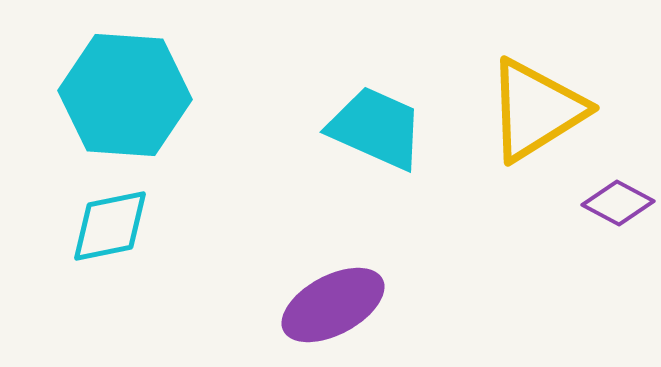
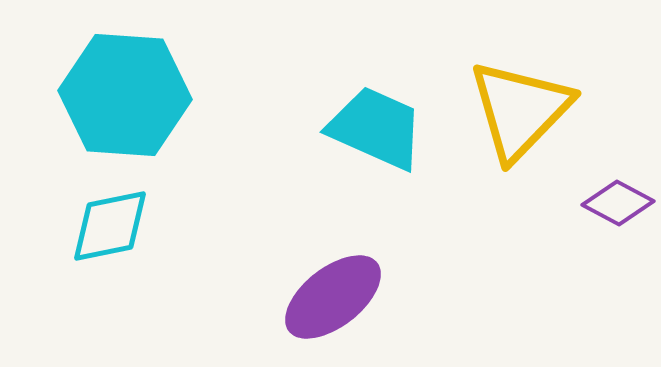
yellow triangle: moved 16 px left; rotated 14 degrees counterclockwise
purple ellipse: moved 8 px up; rotated 10 degrees counterclockwise
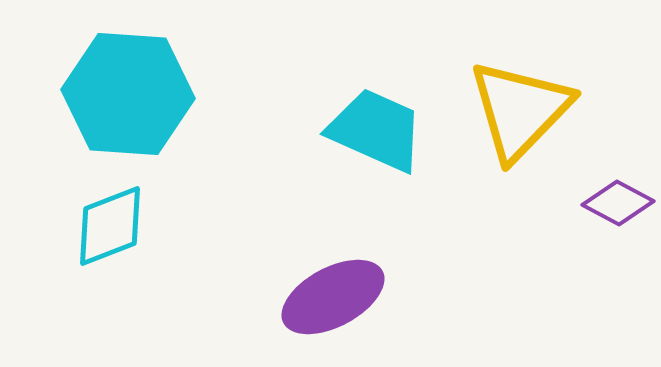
cyan hexagon: moved 3 px right, 1 px up
cyan trapezoid: moved 2 px down
cyan diamond: rotated 10 degrees counterclockwise
purple ellipse: rotated 10 degrees clockwise
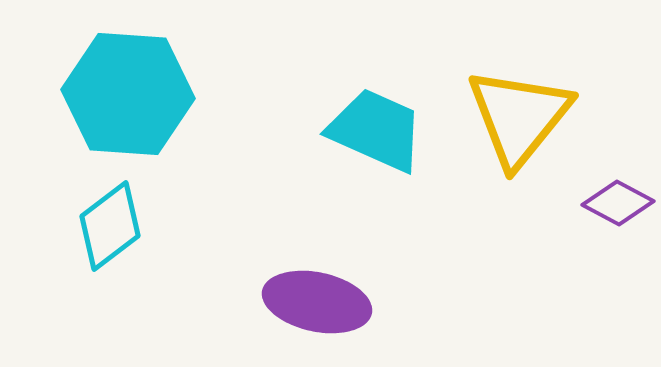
yellow triangle: moved 1 px left, 7 px down; rotated 5 degrees counterclockwise
cyan diamond: rotated 16 degrees counterclockwise
purple ellipse: moved 16 px left, 5 px down; rotated 40 degrees clockwise
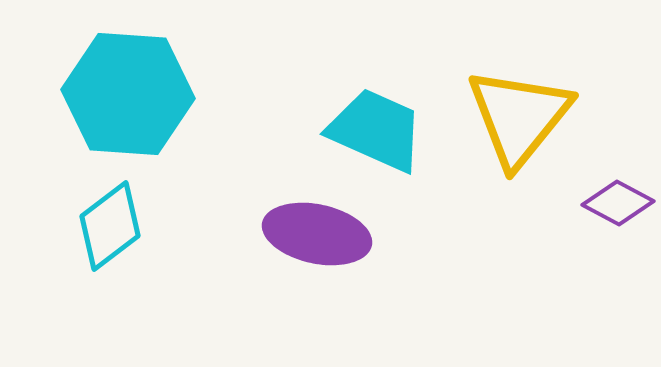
purple ellipse: moved 68 px up
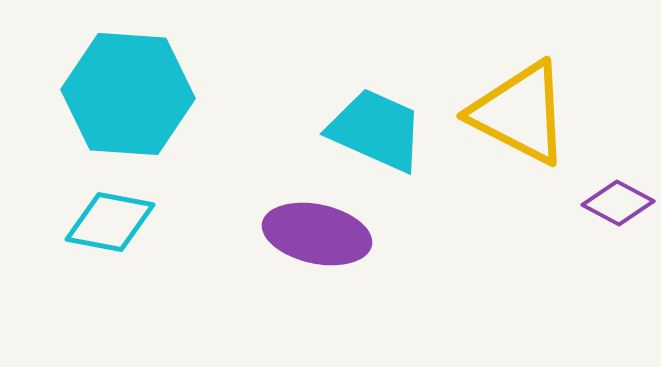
yellow triangle: moved 1 px right, 4 px up; rotated 42 degrees counterclockwise
cyan diamond: moved 4 px up; rotated 48 degrees clockwise
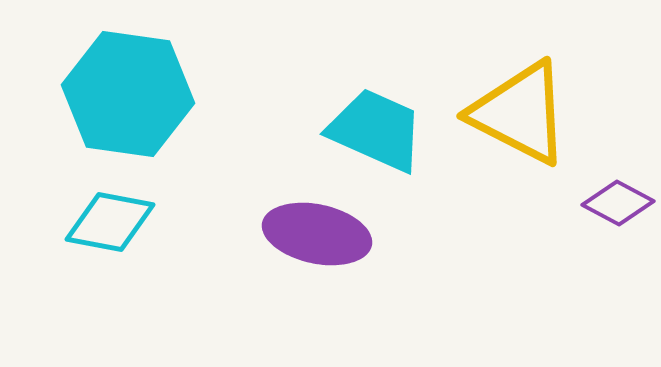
cyan hexagon: rotated 4 degrees clockwise
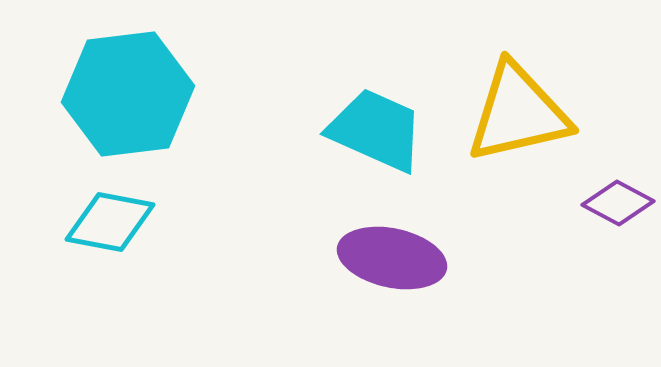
cyan hexagon: rotated 15 degrees counterclockwise
yellow triangle: moved 2 px left; rotated 40 degrees counterclockwise
purple ellipse: moved 75 px right, 24 px down
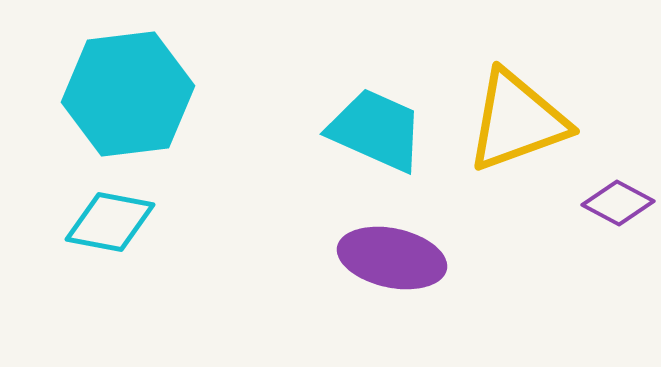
yellow triangle: moved 1 px left, 8 px down; rotated 7 degrees counterclockwise
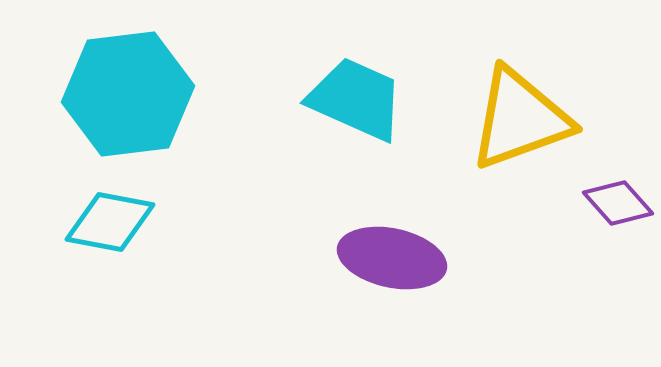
yellow triangle: moved 3 px right, 2 px up
cyan trapezoid: moved 20 px left, 31 px up
purple diamond: rotated 20 degrees clockwise
